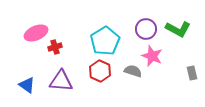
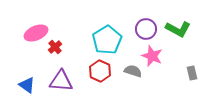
cyan pentagon: moved 2 px right, 1 px up
red cross: rotated 24 degrees counterclockwise
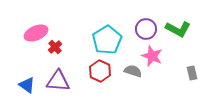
purple triangle: moved 3 px left
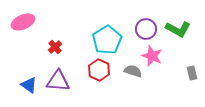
pink ellipse: moved 13 px left, 11 px up
red hexagon: moved 1 px left, 1 px up
blue triangle: moved 2 px right
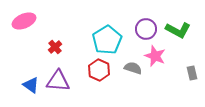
pink ellipse: moved 1 px right, 1 px up
green L-shape: moved 1 px down
pink star: moved 3 px right
gray semicircle: moved 3 px up
blue triangle: moved 2 px right
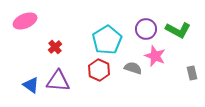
pink ellipse: moved 1 px right
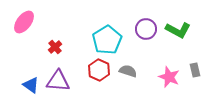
pink ellipse: moved 1 px left, 1 px down; rotated 30 degrees counterclockwise
pink star: moved 14 px right, 21 px down
gray semicircle: moved 5 px left, 3 px down
gray rectangle: moved 3 px right, 3 px up
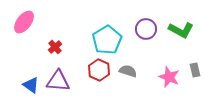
green L-shape: moved 3 px right
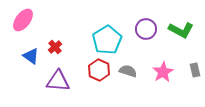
pink ellipse: moved 1 px left, 2 px up
pink star: moved 6 px left, 5 px up; rotated 20 degrees clockwise
blue triangle: moved 29 px up
